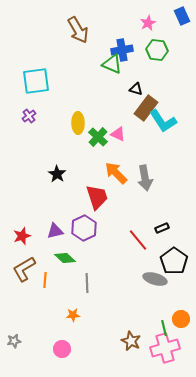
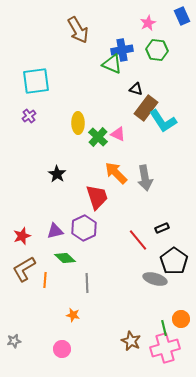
orange star: rotated 16 degrees clockwise
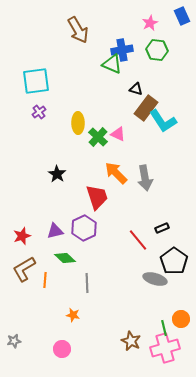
pink star: moved 2 px right
purple cross: moved 10 px right, 4 px up
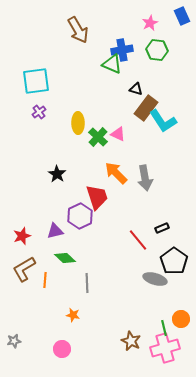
purple hexagon: moved 4 px left, 12 px up
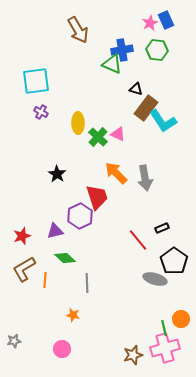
blue rectangle: moved 16 px left, 4 px down
purple cross: moved 2 px right; rotated 24 degrees counterclockwise
brown star: moved 2 px right, 14 px down; rotated 30 degrees clockwise
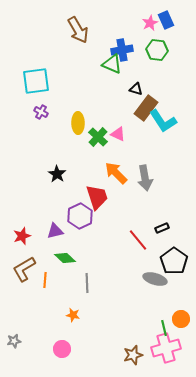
pink cross: moved 1 px right
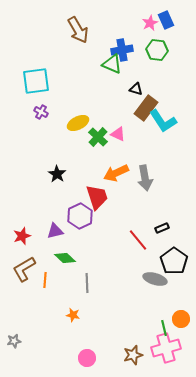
yellow ellipse: rotated 65 degrees clockwise
orange arrow: rotated 70 degrees counterclockwise
pink circle: moved 25 px right, 9 px down
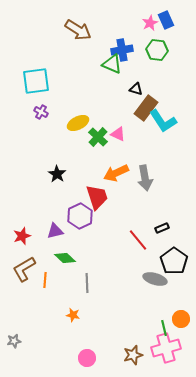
brown arrow: rotated 28 degrees counterclockwise
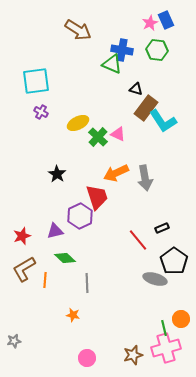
blue cross: rotated 20 degrees clockwise
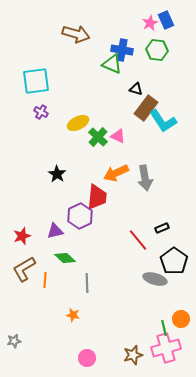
brown arrow: moved 2 px left, 4 px down; rotated 16 degrees counterclockwise
pink triangle: moved 2 px down
red trapezoid: rotated 24 degrees clockwise
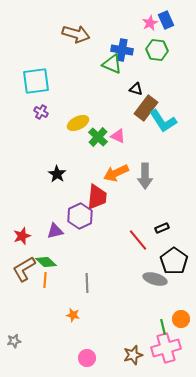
gray arrow: moved 2 px up; rotated 10 degrees clockwise
green diamond: moved 19 px left, 4 px down
green line: moved 1 px left, 1 px up
